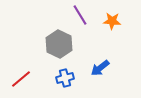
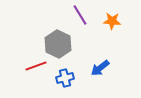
gray hexagon: moved 1 px left
red line: moved 15 px right, 13 px up; rotated 20 degrees clockwise
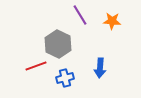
blue arrow: rotated 48 degrees counterclockwise
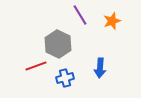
orange star: rotated 24 degrees counterclockwise
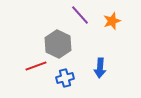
purple line: rotated 10 degrees counterclockwise
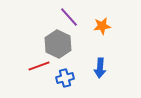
purple line: moved 11 px left, 2 px down
orange star: moved 10 px left, 5 px down; rotated 12 degrees clockwise
red line: moved 3 px right
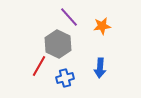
red line: rotated 40 degrees counterclockwise
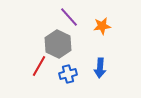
blue cross: moved 3 px right, 4 px up
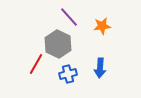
red line: moved 3 px left, 2 px up
